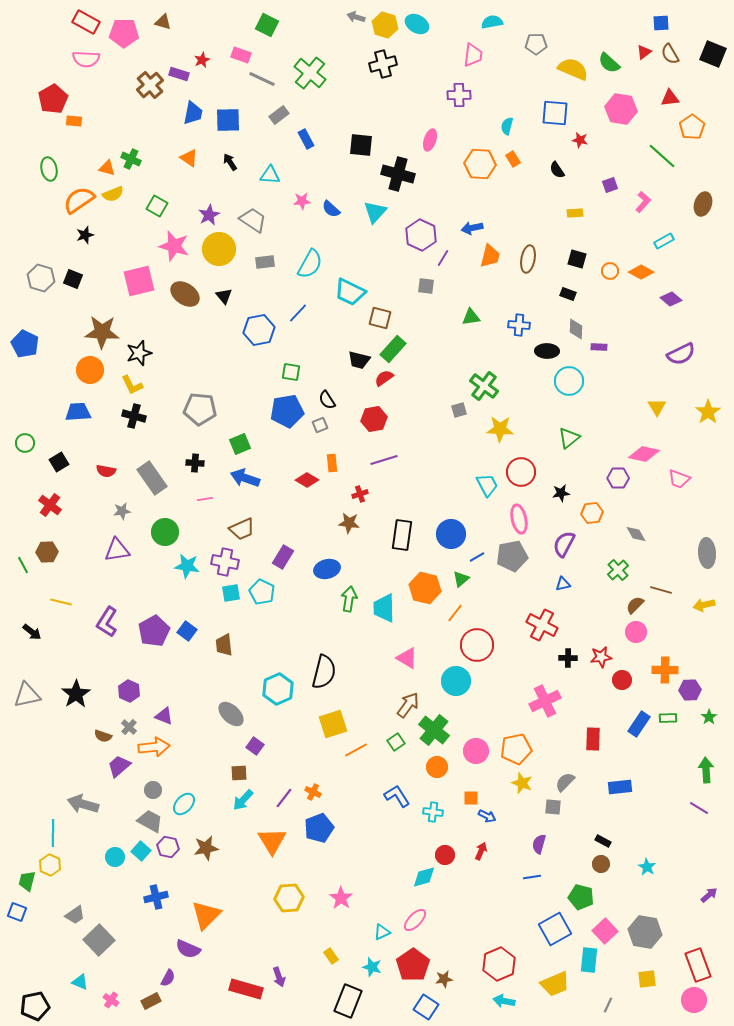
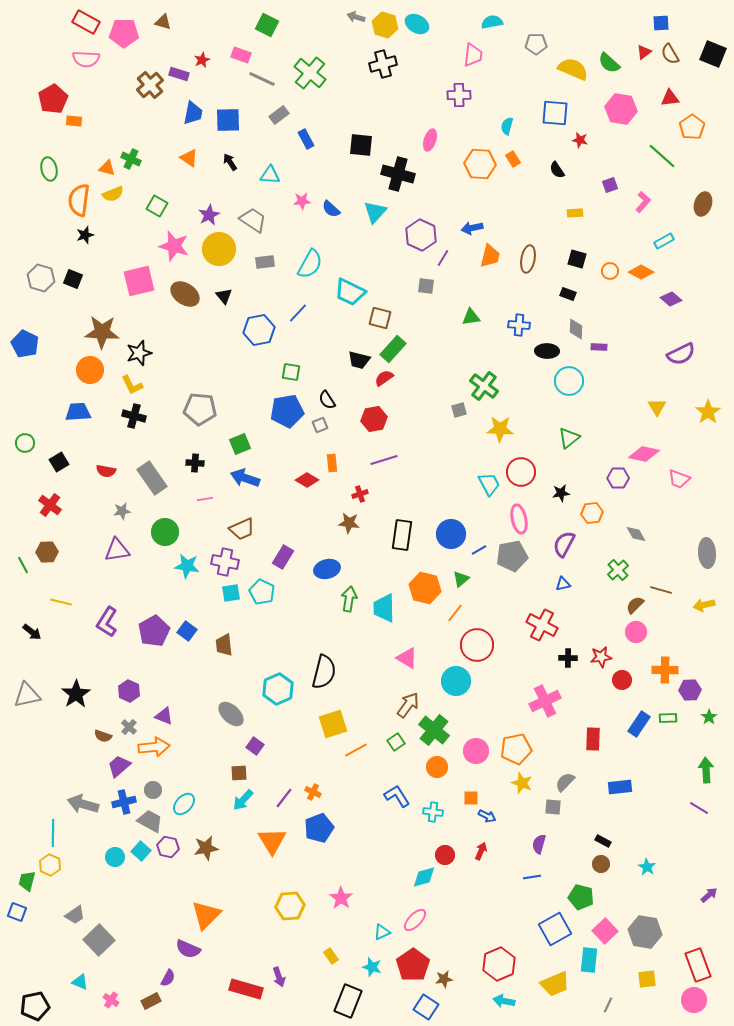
orange semicircle at (79, 200): rotated 48 degrees counterclockwise
cyan trapezoid at (487, 485): moved 2 px right, 1 px up
blue line at (477, 557): moved 2 px right, 7 px up
blue cross at (156, 897): moved 32 px left, 95 px up
yellow hexagon at (289, 898): moved 1 px right, 8 px down
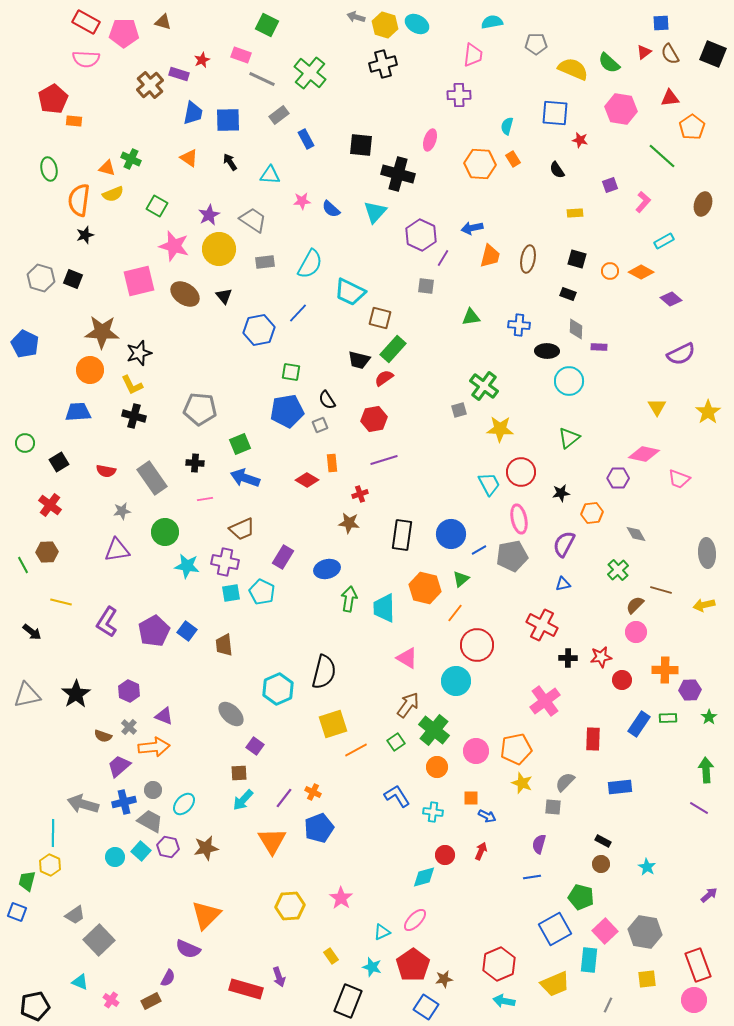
pink cross at (545, 701): rotated 12 degrees counterclockwise
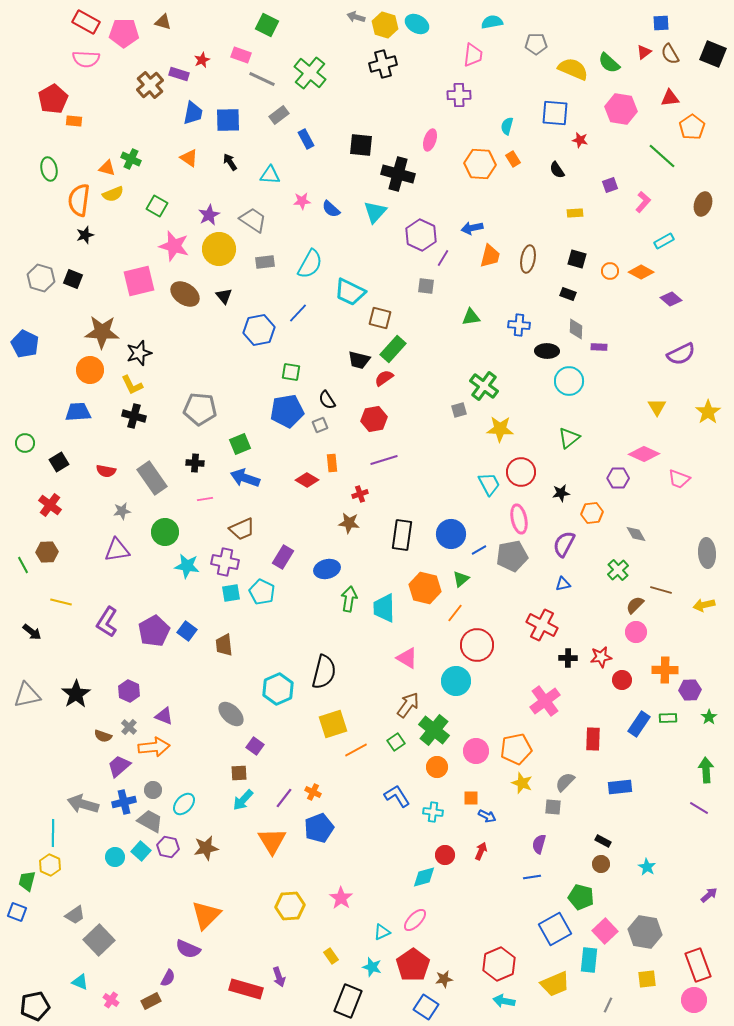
pink diamond at (644, 454): rotated 12 degrees clockwise
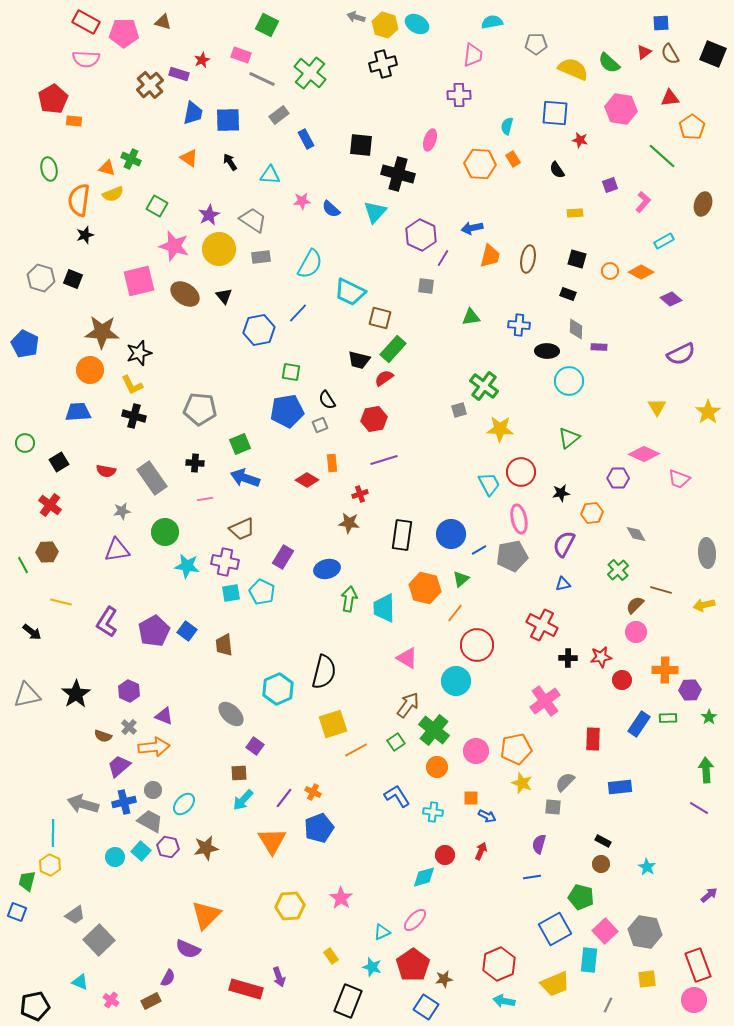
gray rectangle at (265, 262): moved 4 px left, 5 px up
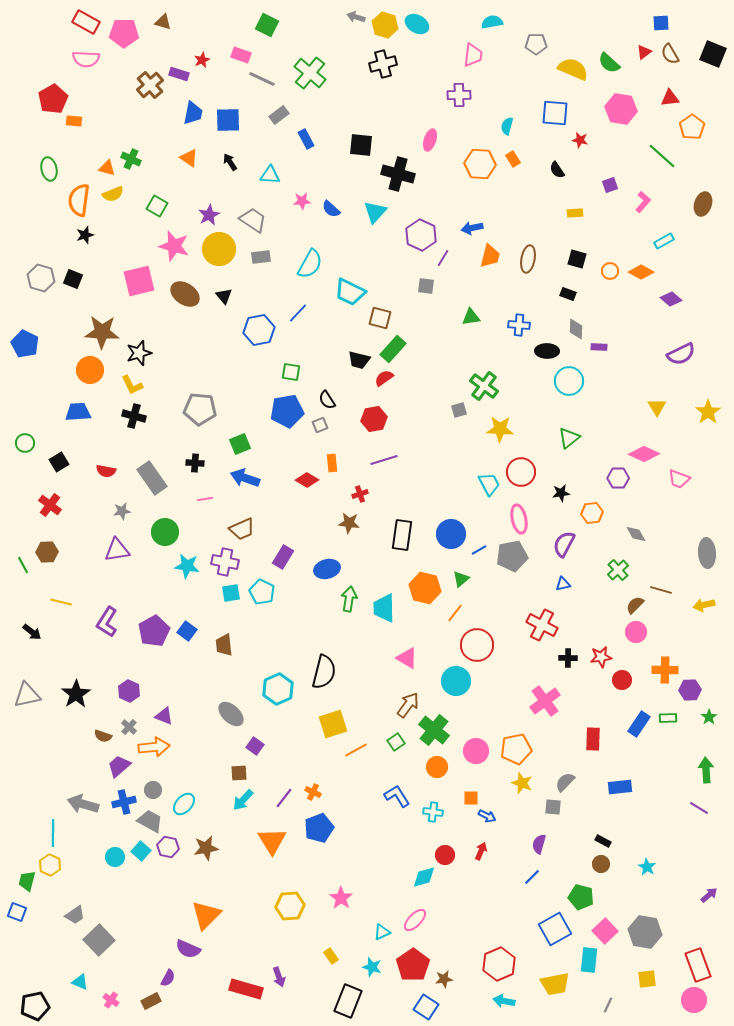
blue line at (532, 877): rotated 36 degrees counterclockwise
yellow trapezoid at (555, 984): rotated 12 degrees clockwise
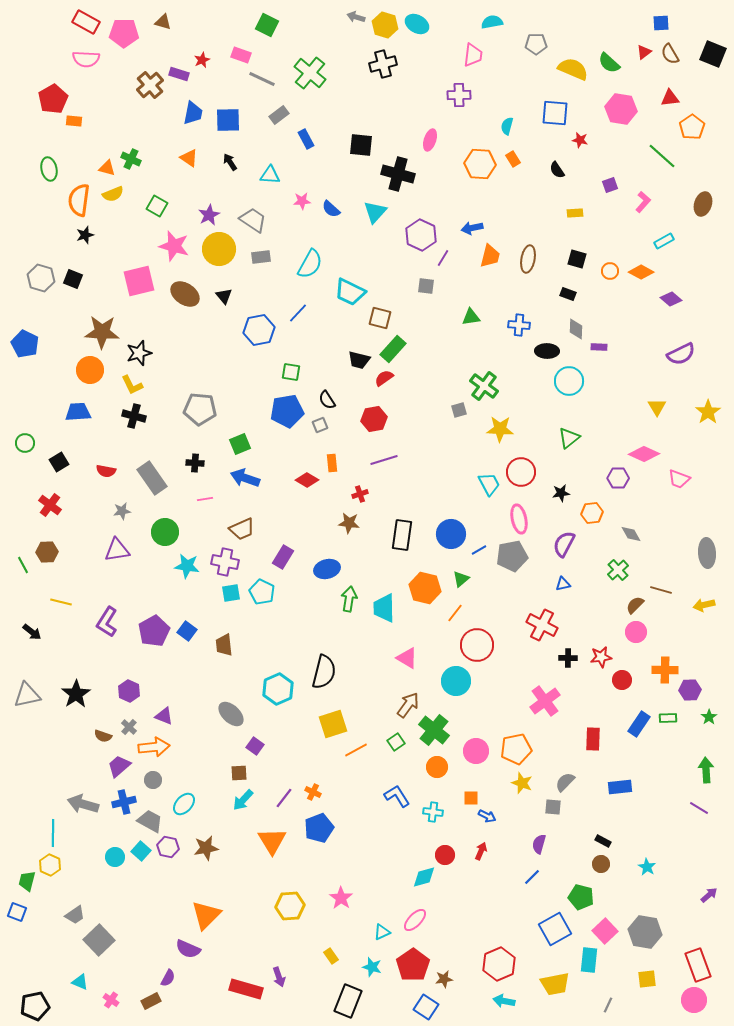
gray diamond at (636, 534): moved 5 px left
gray circle at (153, 790): moved 10 px up
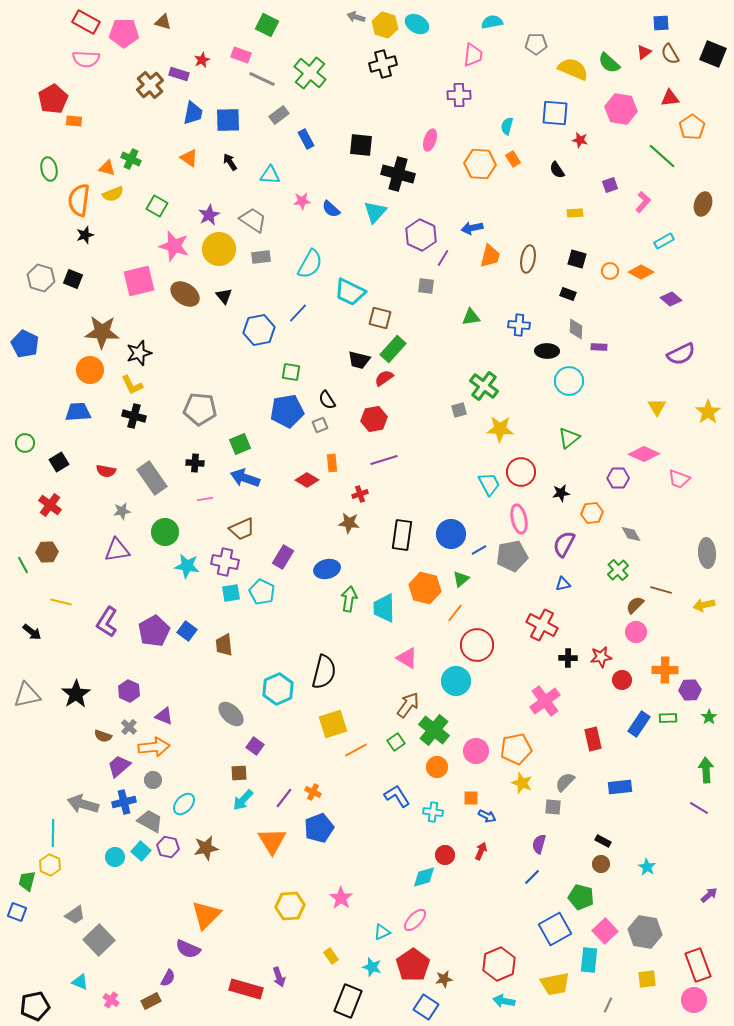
red rectangle at (593, 739): rotated 15 degrees counterclockwise
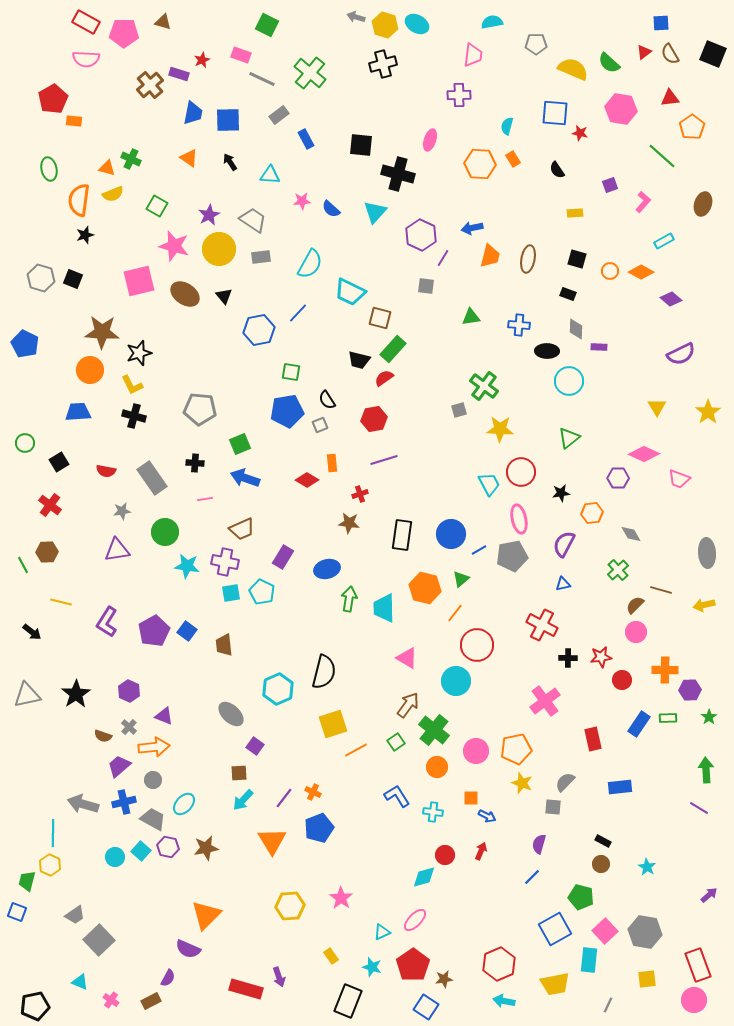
red star at (580, 140): moved 7 px up
gray trapezoid at (150, 821): moved 3 px right, 2 px up
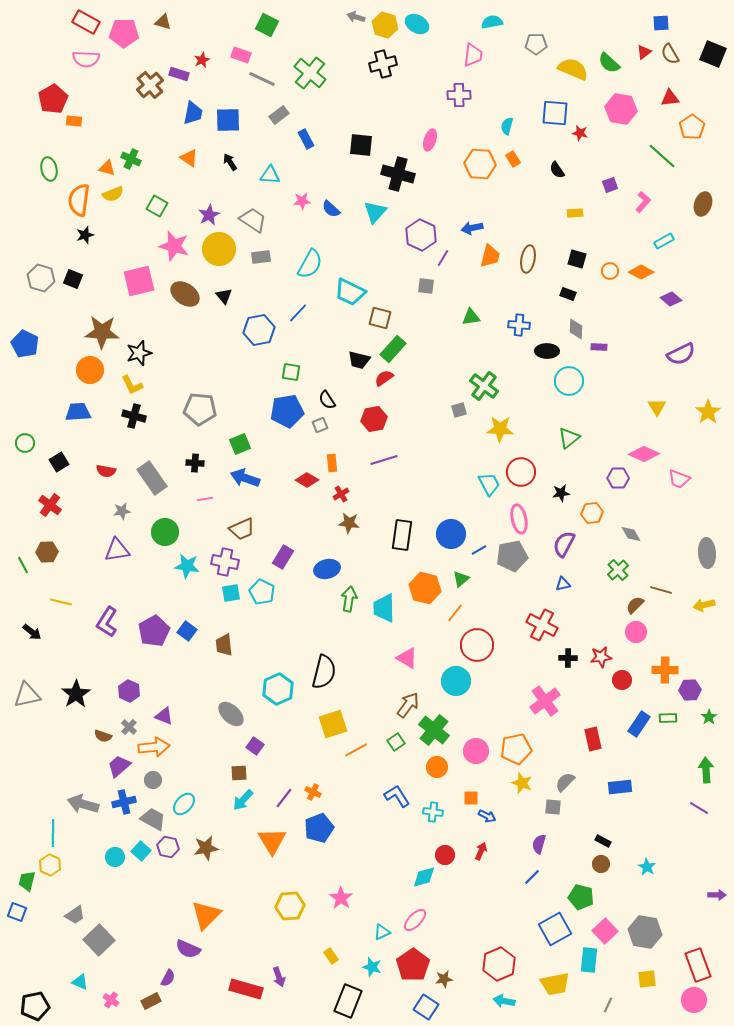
red cross at (360, 494): moved 19 px left; rotated 14 degrees counterclockwise
purple arrow at (709, 895): moved 8 px right; rotated 42 degrees clockwise
